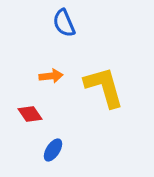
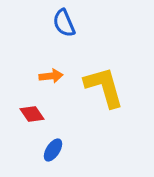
red diamond: moved 2 px right
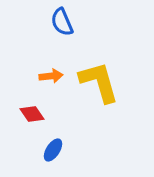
blue semicircle: moved 2 px left, 1 px up
yellow L-shape: moved 5 px left, 5 px up
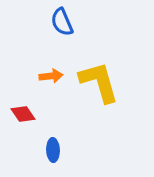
red diamond: moved 9 px left
blue ellipse: rotated 35 degrees counterclockwise
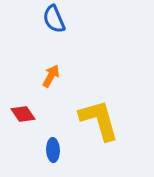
blue semicircle: moved 8 px left, 3 px up
orange arrow: rotated 55 degrees counterclockwise
yellow L-shape: moved 38 px down
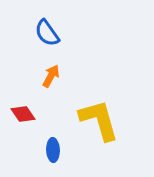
blue semicircle: moved 7 px left, 14 px down; rotated 12 degrees counterclockwise
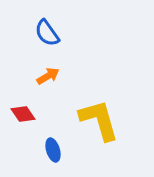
orange arrow: moved 3 px left; rotated 30 degrees clockwise
blue ellipse: rotated 15 degrees counterclockwise
